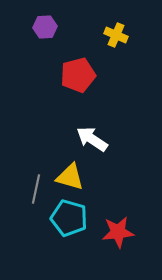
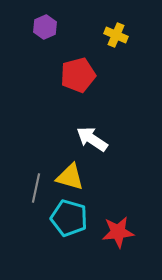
purple hexagon: rotated 20 degrees counterclockwise
gray line: moved 1 px up
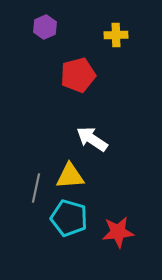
yellow cross: rotated 25 degrees counterclockwise
yellow triangle: moved 1 px up; rotated 20 degrees counterclockwise
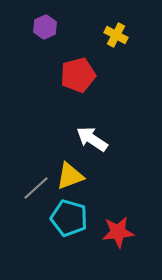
yellow cross: rotated 30 degrees clockwise
yellow triangle: rotated 16 degrees counterclockwise
gray line: rotated 36 degrees clockwise
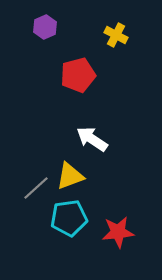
cyan pentagon: rotated 24 degrees counterclockwise
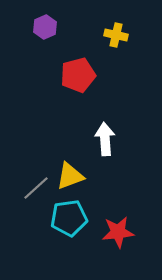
yellow cross: rotated 15 degrees counterclockwise
white arrow: moved 13 px right; rotated 52 degrees clockwise
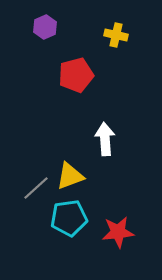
red pentagon: moved 2 px left
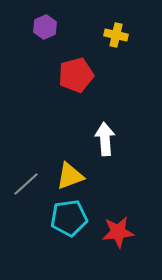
gray line: moved 10 px left, 4 px up
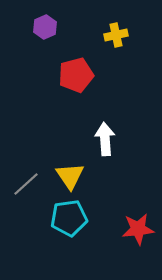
yellow cross: rotated 25 degrees counterclockwise
yellow triangle: rotated 44 degrees counterclockwise
red star: moved 20 px right, 3 px up
